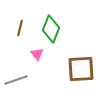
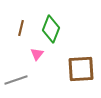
brown line: moved 1 px right
pink triangle: rotated 16 degrees clockwise
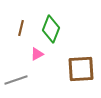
pink triangle: rotated 24 degrees clockwise
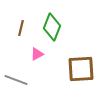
green diamond: moved 1 px right, 2 px up
gray line: rotated 40 degrees clockwise
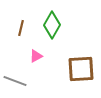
green diamond: moved 2 px up; rotated 8 degrees clockwise
pink triangle: moved 1 px left, 2 px down
gray line: moved 1 px left, 1 px down
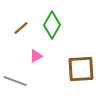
brown line: rotated 35 degrees clockwise
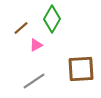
green diamond: moved 6 px up
pink triangle: moved 11 px up
gray line: moved 19 px right; rotated 55 degrees counterclockwise
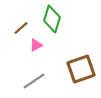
green diamond: rotated 12 degrees counterclockwise
brown square: rotated 16 degrees counterclockwise
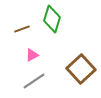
brown line: moved 1 px right, 1 px down; rotated 21 degrees clockwise
pink triangle: moved 4 px left, 10 px down
brown square: rotated 24 degrees counterclockwise
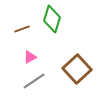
pink triangle: moved 2 px left, 2 px down
brown square: moved 4 px left
